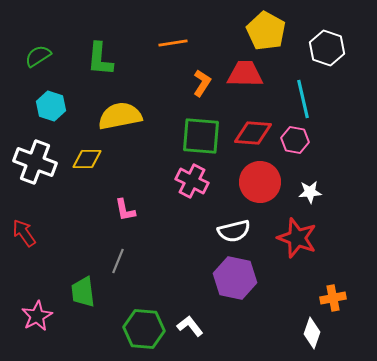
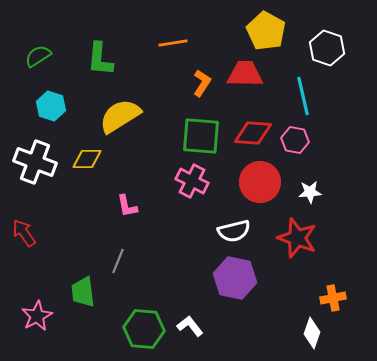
cyan line: moved 3 px up
yellow semicircle: rotated 21 degrees counterclockwise
pink L-shape: moved 2 px right, 4 px up
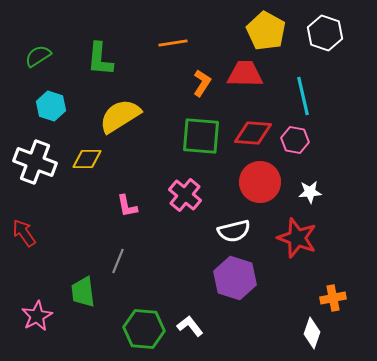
white hexagon: moved 2 px left, 15 px up
pink cross: moved 7 px left, 14 px down; rotated 12 degrees clockwise
purple hexagon: rotated 6 degrees clockwise
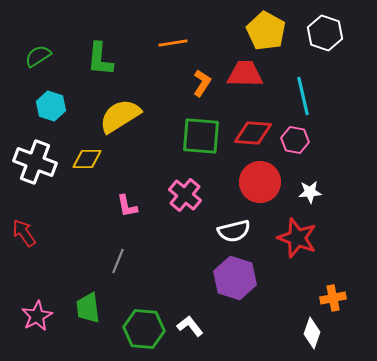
green trapezoid: moved 5 px right, 16 px down
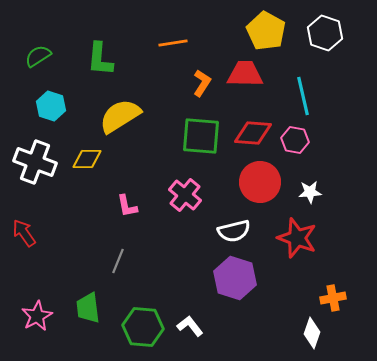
green hexagon: moved 1 px left, 2 px up
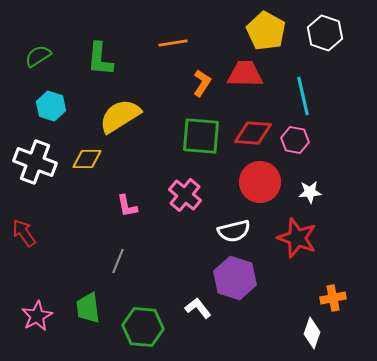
white L-shape: moved 8 px right, 18 px up
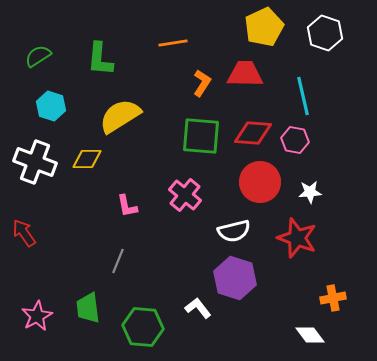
yellow pentagon: moved 2 px left, 4 px up; rotated 18 degrees clockwise
white diamond: moved 2 px left, 2 px down; rotated 56 degrees counterclockwise
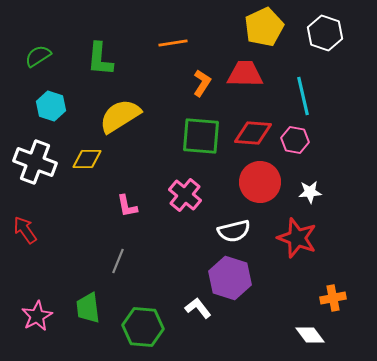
red arrow: moved 1 px right, 3 px up
purple hexagon: moved 5 px left
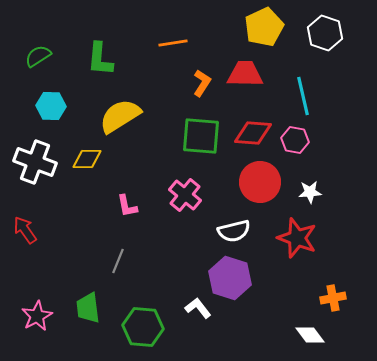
cyan hexagon: rotated 16 degrees counterclockwise
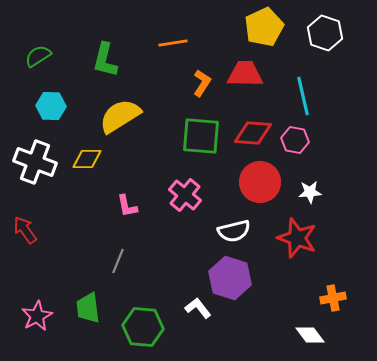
green L-shape: moved 5 px right, 1 px down; rotated 9 degrees clockwise
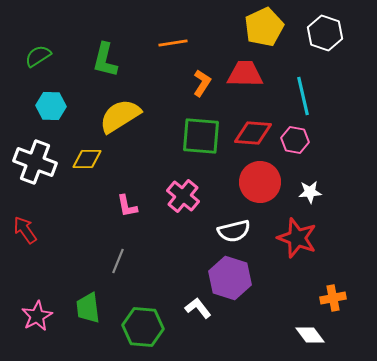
pink cross: moved 2 px left, 1 px down
